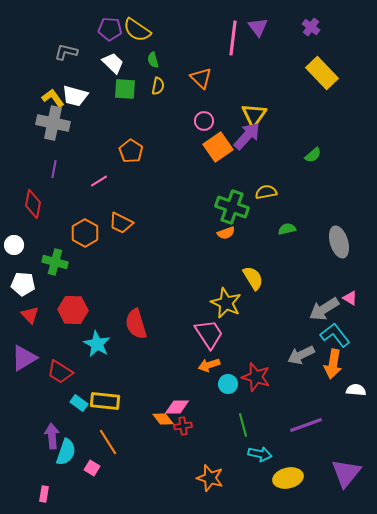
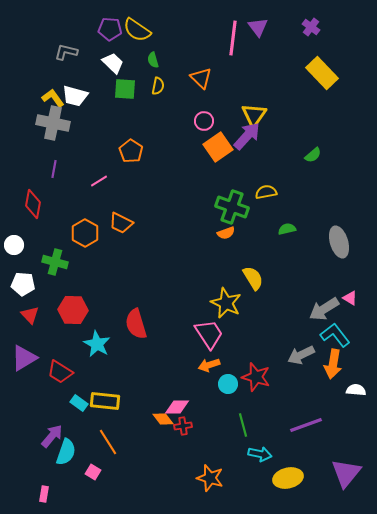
purple arrow at (52, 436): rotated 45 degrees clockwise
pink square at (92, 468): moved 1 px right, 4 px down
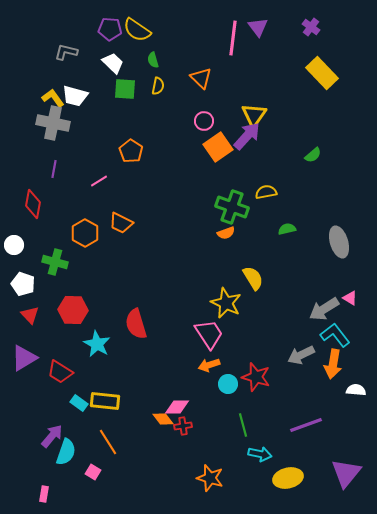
white pentagon at (23, 284): rotated 15 degrees clockwise
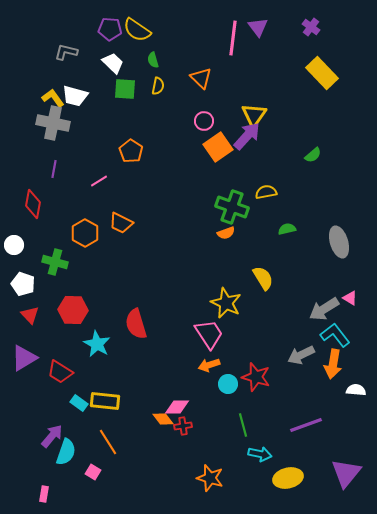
yellow semicircle at (253, 278): moved 10 px right
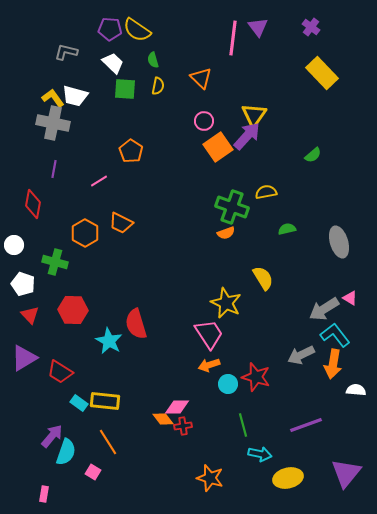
cyan star at (97, 344): moved 12 px right, 3 px up
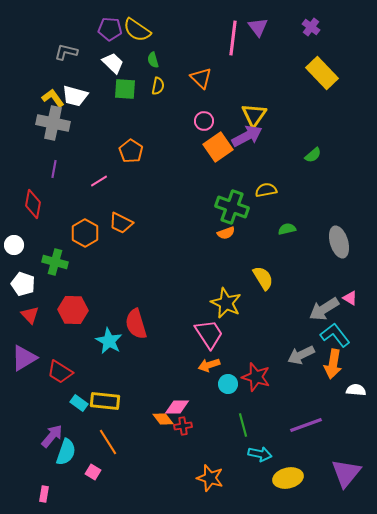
purple arrow at (247, 136): rotated 20 degrees clockwise
yellow semicircle at (266, 192): moved 2 px up
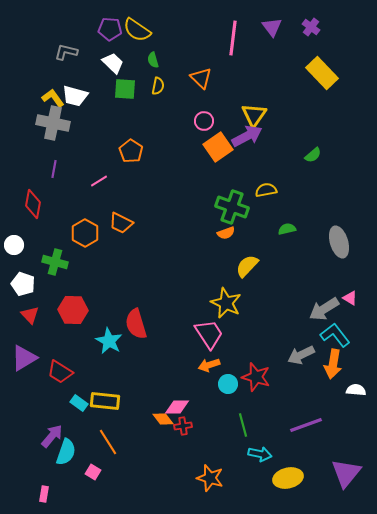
purple triangle at (258, 27): moved 14 px right
yellow semicircle at (263, 278): moved 16 px left, 12 px up; rotated 105 degrees counterclockwise
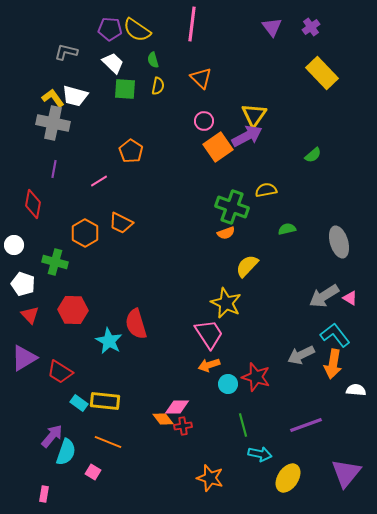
purple cross at (311, 27): rotated 18 degrees clockwise
pink line at (233, 38): moved 41 px left, 14 px up
gray arrow at (324, 309): moved 13 px up
orange line at (108, 442): rotated 36 degrees counterclockwise
yellow ellipse at (288, 478): rotated 44 degrees counterclockwise
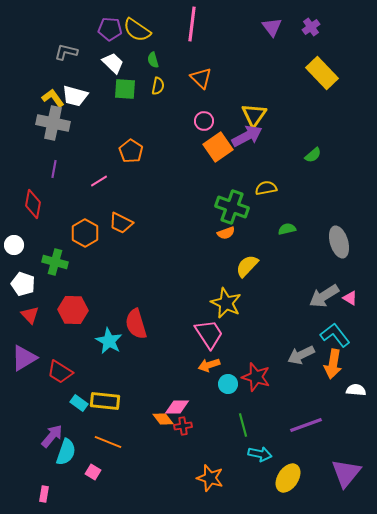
yellow semicircle at (266, 190): moved 2 px up
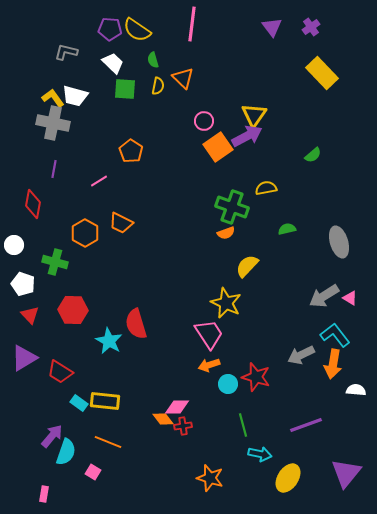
orange triangle at (201, 78): moved 18 px left
